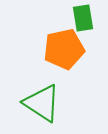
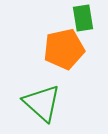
green triangle: rotated 9 degrees clockwise
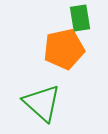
green rectangle: moved 3 px left
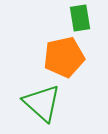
orange pentagon: moved 8 px down
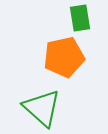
green triangle: moved 5 px down
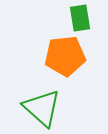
orange pentagon: moved 1 px right, 1 px up; rotated 6 degrees clockwise
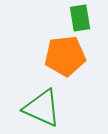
green triangle: rotated 18 degrees counterclockwise
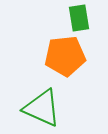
green rectangle: moved 1 px left
